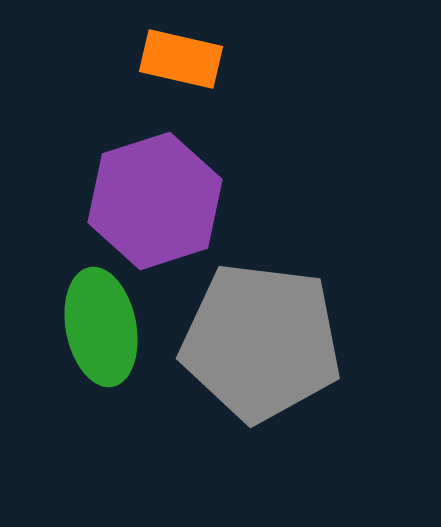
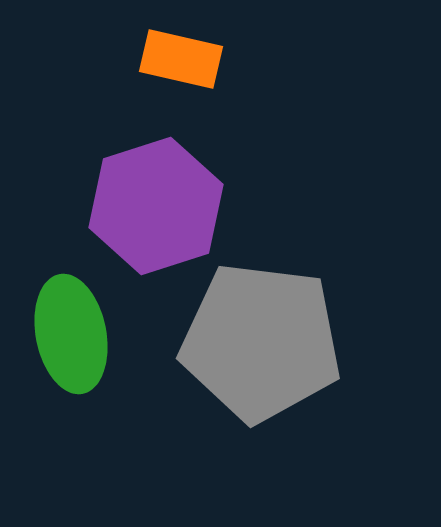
purple hexagon: moved 1 px right, 5 px down
green ellipse: moved 30 px left, 7 px down
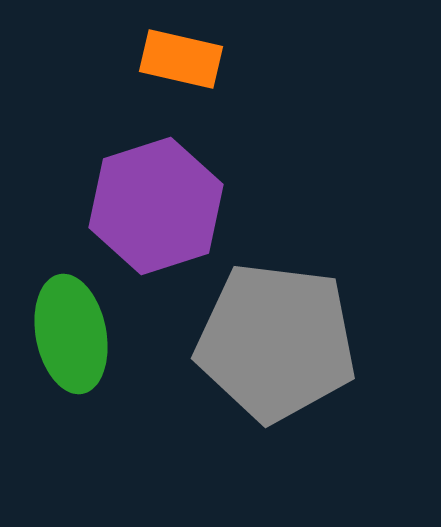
gray pentagon: moved 15 px right
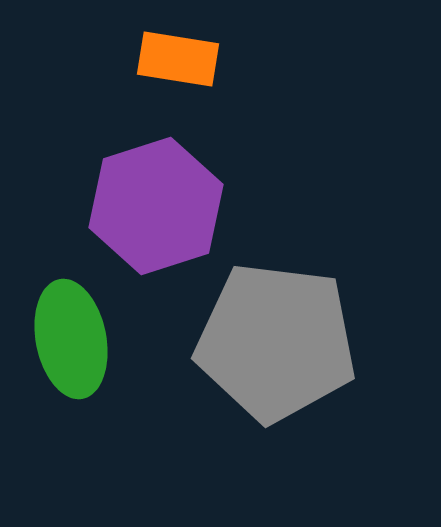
orange rectangle: moved 3 px left; rotated 4 degrees counterclockwise
green ellipse: moved 5 px down
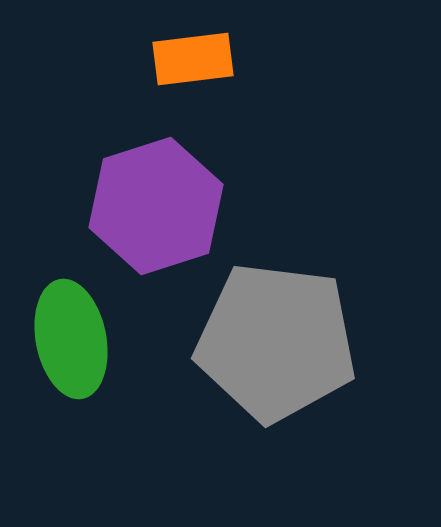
orange rectangle: moved 15 px right; rotated 16 degrees counterclockwise
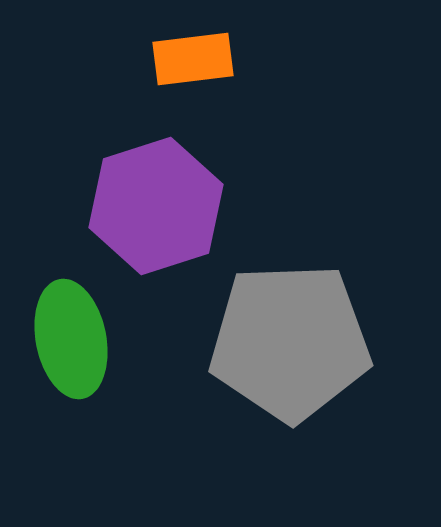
gray pentagon: moved 14 px right; rotated 9 degrees counterclockwise
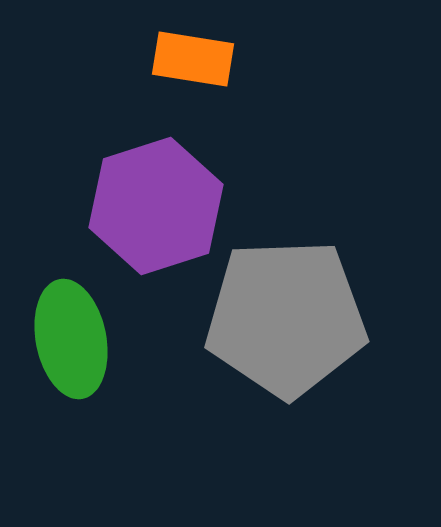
orange rectangle: rotated 16 degrees clockwise
gray pentagon: moved 4 px left, 24 px up
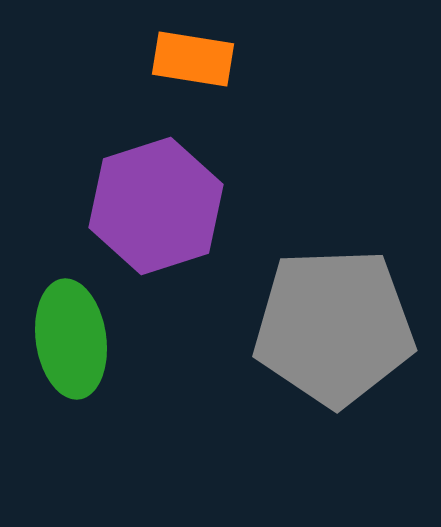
gray pentagon: moved 48 px right, 9 px down
green ellipse: rotated 3 degrees clockwise
